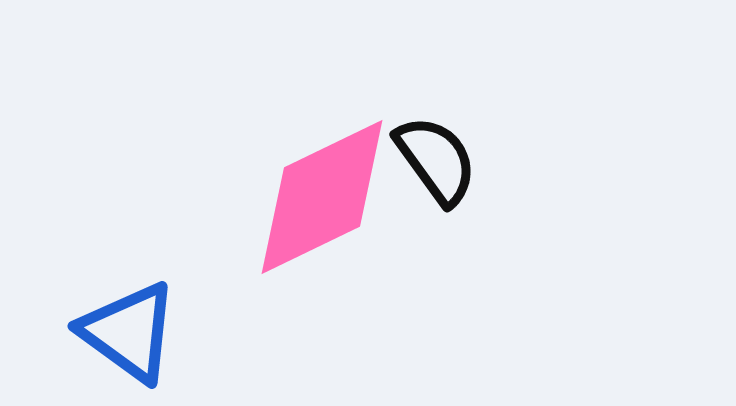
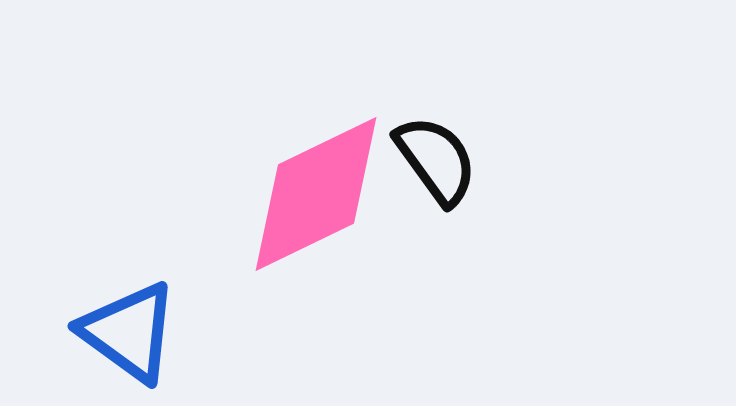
pink diamond: moved 6 px left, 3 px up
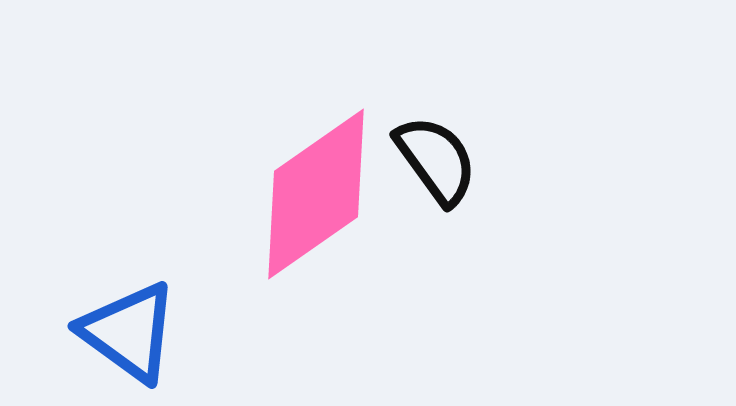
pink diamond: rotated 9 degrees counterclockwise
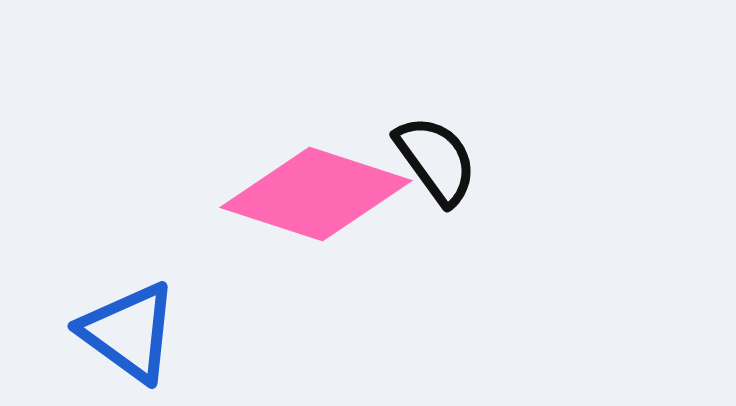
pink diamond: rotated 53 degrees clockwise
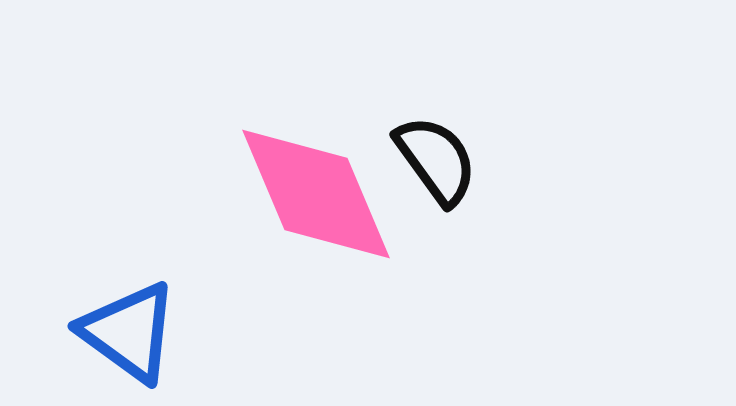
pink diamond: rotated 49 degrees clockwise
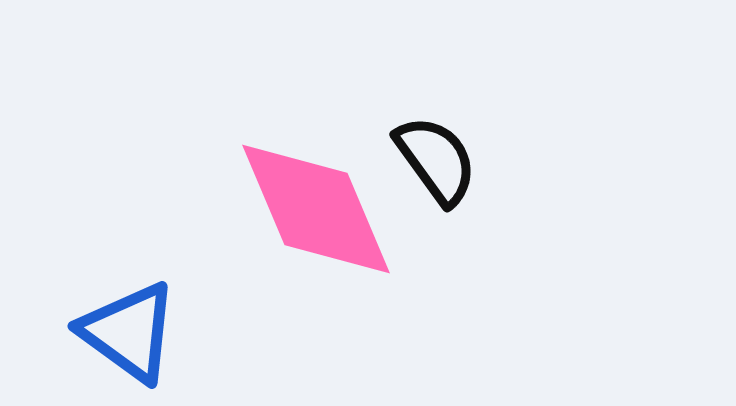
pink diamond: moved 15 px down
